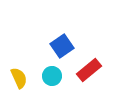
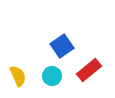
yellow semicircle: moved 1 px left, 2 px up
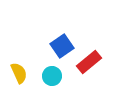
red rectangle: moved 8 px up
yellow semicircle: moved 1 px right, 3 px up
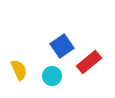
yellow semicircle: moved 3 px up
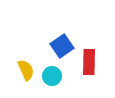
red rectangle: rotated 50 degrees counterclockwise
yellow semicircle: moved 7 px right
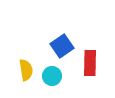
red rectangle: moved 1 px right, 1 px down
yellow semicircle: rotated 15 degrees clockwise
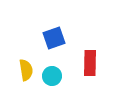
blue square: moved 8 px left, 8 px up; rotated 15 degrees clockwise
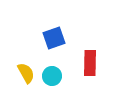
yellow semicircle: moved 3 px down; rotated 20 degrees counterclockwise
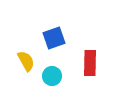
yellow semicircle: moved 12 px up
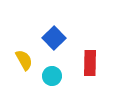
blue square: rotated 25 degrees counterclockwise
yellow semicircle: moved 2 px left, 1 px up
